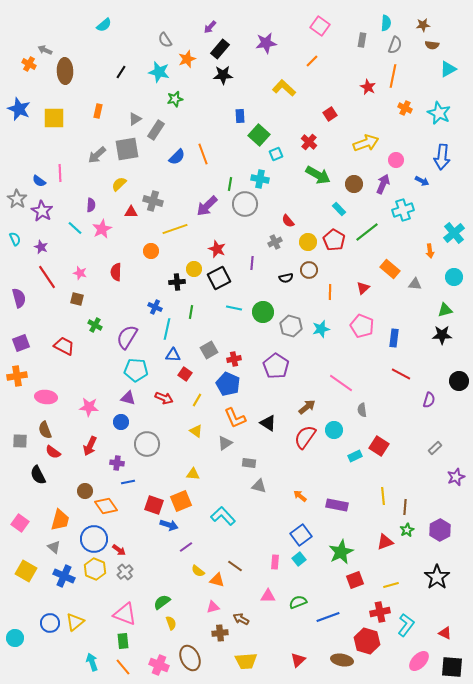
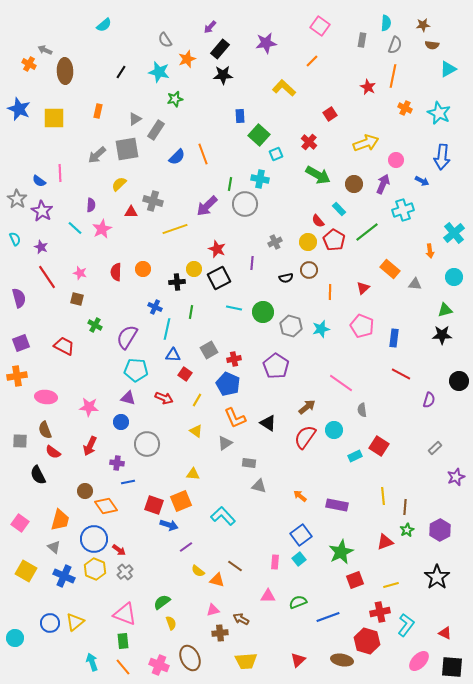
red semicircle at (288, 221): moved 30 px right
orange circle at (151, 251): moved 8 px left, 18 px down
pink triangle at (213, 607): moved 3 px down
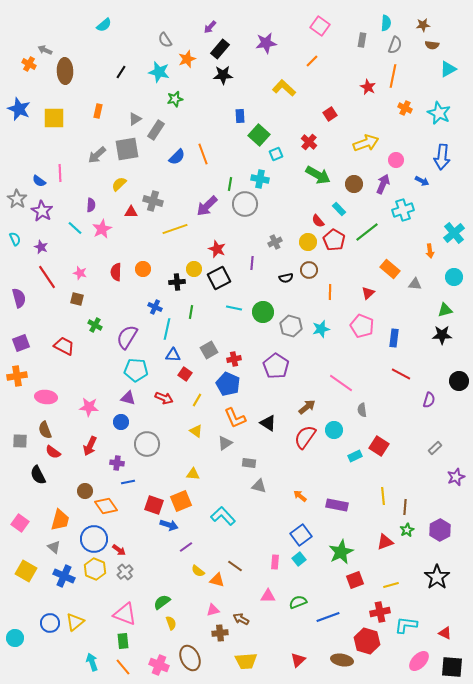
red triangle at (363, 288): moved 5 px right, 5 px down
cyan L-shape at (406, 625): rotated 120 degrees counterclockwise
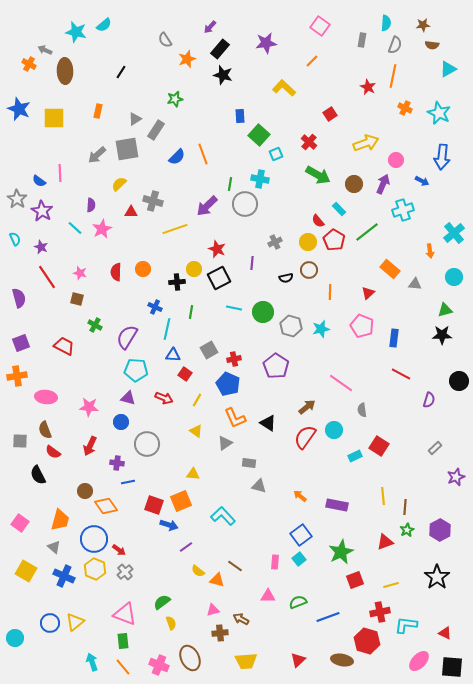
cyan star at (159, 72): moved 83 px left, 40 px up
black star at (223, 75): rotated 18 degrees clockwise
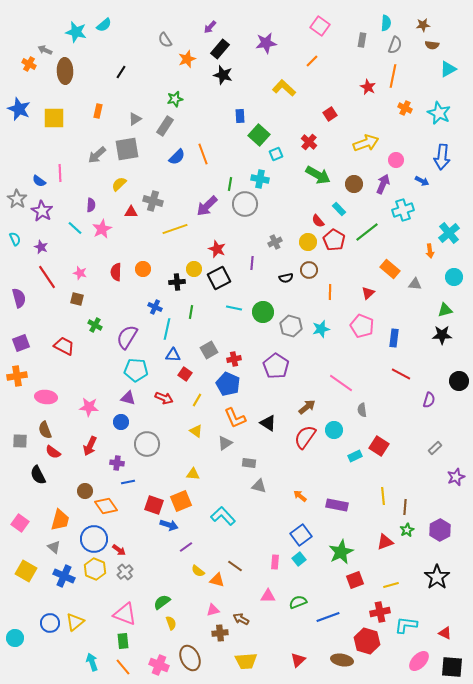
gray rectangle at (156, 130): moved 9 px right, 4 px up
cyan cross at (454, 233): moved 5 px left
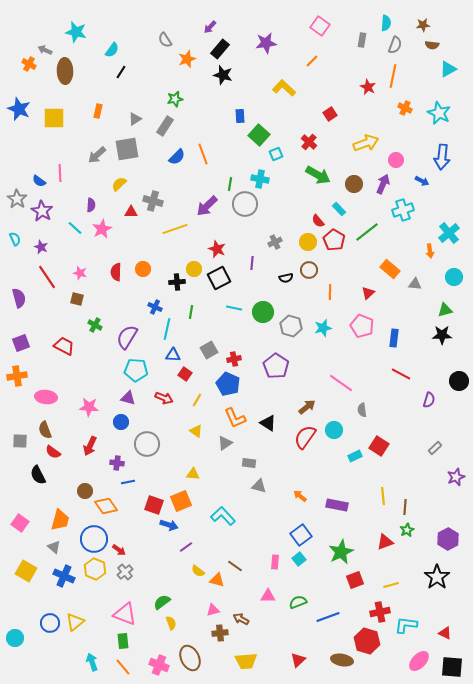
cyan semicircle at (104, 25): moved 8 px right, 25 px down; rotated 14 degrees counterclockwise
cyan star at (321, 329): moved 2 px right, 1 px up
purple hexagon at (440, 530): moved 8 px right, 9 px down
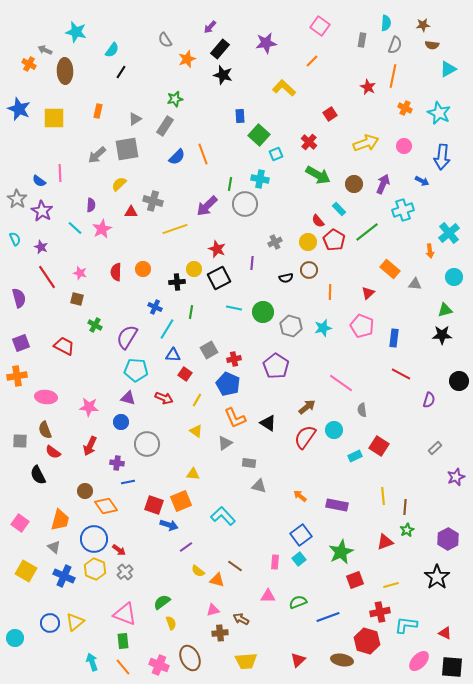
pink circle at (396, 160): moved 8 px right, 14 px up
cyan line at (167, 329): rotated 20 degrees clockwise
